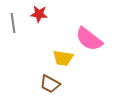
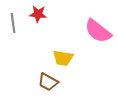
red star: moved 1 px left
pink semicircle: moved 9 px right, 8 px up
brown trapezoid: moved 2 px left, 2 px up
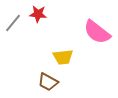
gray line: rotated 48 degrees clockwise
pink semicircle: moved 1 px left, 1 px down
yellow trapezoid: moved 1 px up; rotated 15 degrees counterclockwise
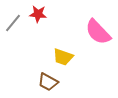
pink semicircle: moved 1 px right; rotated 8 degrees clockwise
yellow trapezoid: rotated 25 degrees clockwise
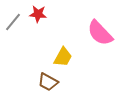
gray line: moved 1 px up
pink semicircle: moved 2 px right, 1 px down
yellow trapezoid: rotated 80 degrees counterclockwise
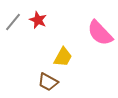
red star: moved 6 px down; rotated 18 degrees clockwise
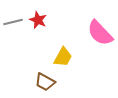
gray line: rotated 36 degrees clockwise
brown trapezoid: moved 3 px left
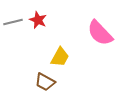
yellow trapezoid: moved 3 px left
